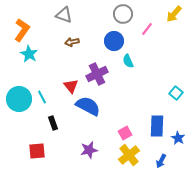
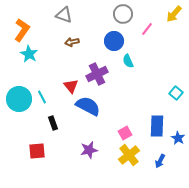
blue arrow: moved 1 px left
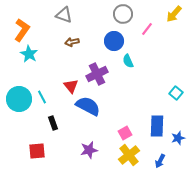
blue star: rotated 24 degrees clockwise
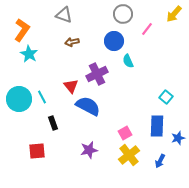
cyan square: moved 10 px left, 4 px down
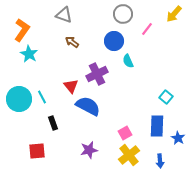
brown arrow: rotated 48 degrees clockwise
blue star: rotated 24 degrees counterclockwise
blue arrow: rotated 32 degrees counterclockwise
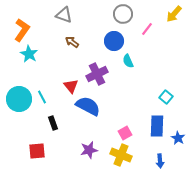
yellow cross: moved 8 px left; rotated 30 degrees counterclockwise
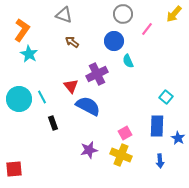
red square: moved 23 px left, 18 px down
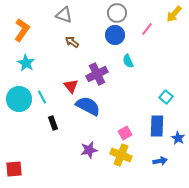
gray circle: moved 6 px left, 1 px up
blue circle: moved 1 px right, 6 px up
cyan star: moved 3 px left, 9 px down
blue arrow: rotated 96 degrees counterclockwise
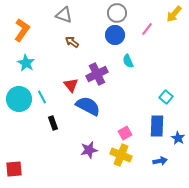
red triangle: moved 1 px up
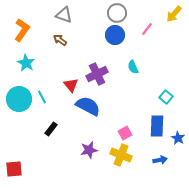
brown arrow: moved 12 px left, 2 px up
cyan semicircle: moved 5 px right, 6 px down
black rectangle: moved 2 px left, 6 px down; rotated 56 degrees clockwise
blue arrow: moved 1 px up
